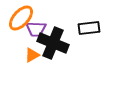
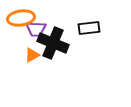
orange ellipse: rotated 40 degrees clockwise
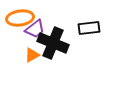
orange ellipse: moved 1 px left
purple trapezoid: moved 1 px left; rotated 40 degrees counterclockwise
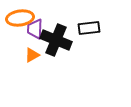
purple trapezoid: rotated 130 degrees clockwise
black cross: moved 3 px right, 3 px up
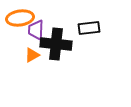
purple trapezoid: moved 1 px right, 1 px down
black cross: moved 4 px down; rotated 16 degrees counterclockwise
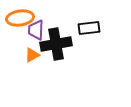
black cross: rotated 16 degrees counterclockwise
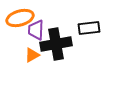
orange ellipse: rotated 8 degrees counterclockwise
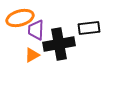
black cross: moved 3 px right
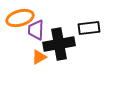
orange triangle: moved 7 px right, 2 px down
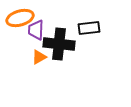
black cross: rotated 16 degrees clockwise
